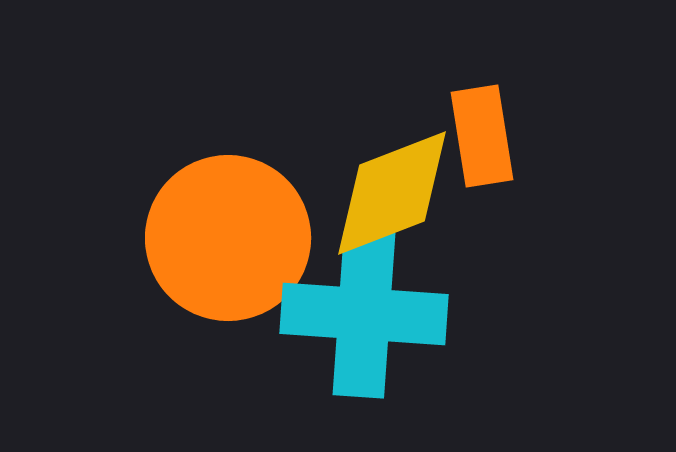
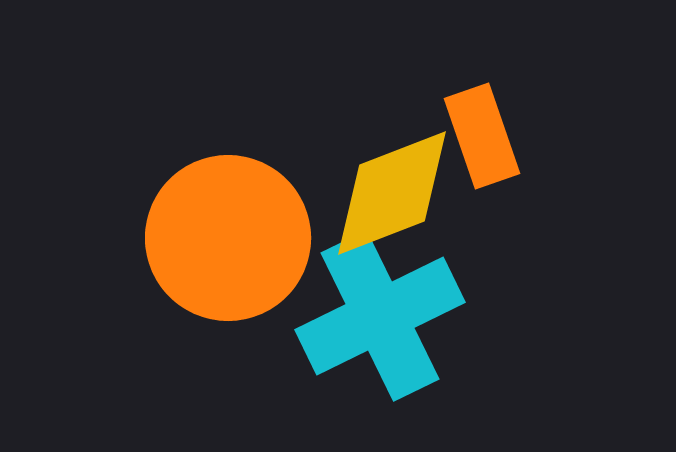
orange rectangle: rotated 10 degrees counterclockwise
cyan cross: moved 16 px right, 2 px down; rotated 30 degrees counterclockwise
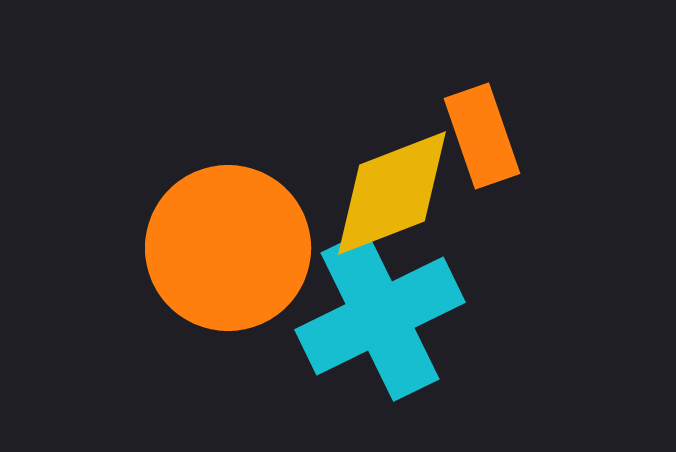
orange circle: moved 10 px down
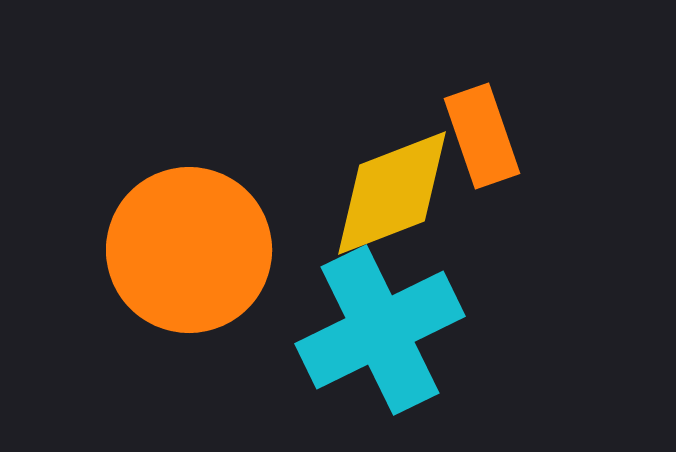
orange circle: moved 39 px left, 2 px down
cyan cross: moved 14 px down
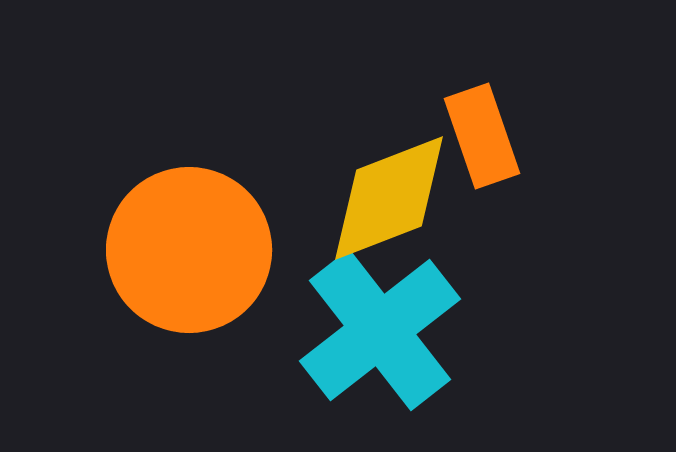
yellow diamond: moved 3 px left, 5 px down
cyan cross: rotated 12 degrees counterclockwise
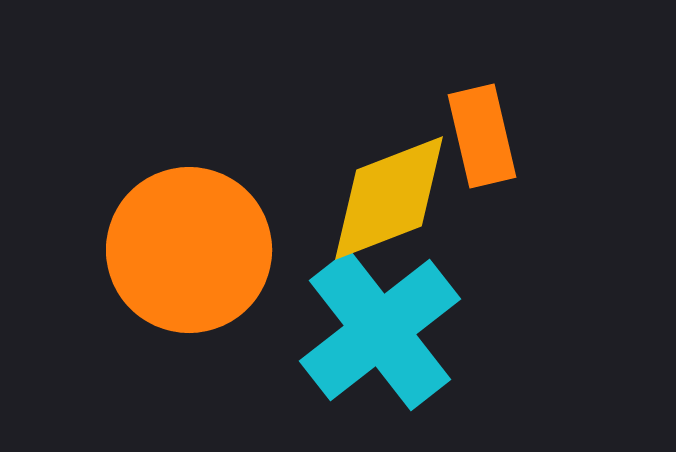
orange rectangle: rotated 6 degrees clockwise
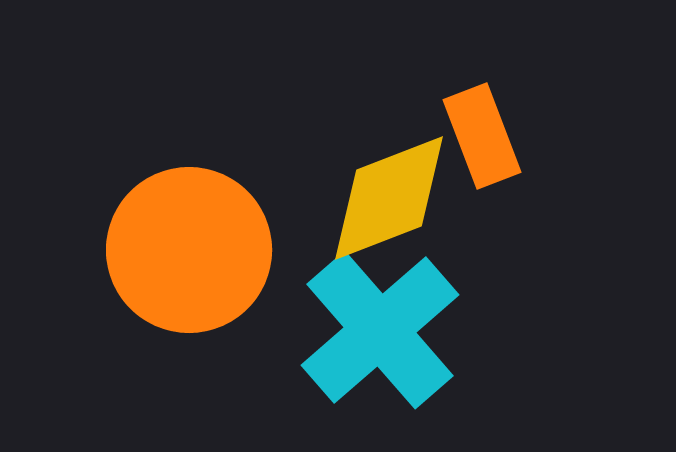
orange rectangle: rotated 8 degrees counterclockwise
cyan cross: rotated 3 degrees counterclockwise
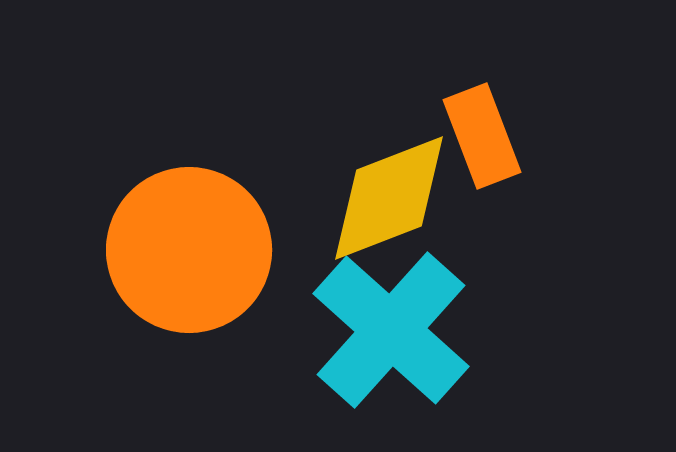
cyan cross: moved 11 px right; rotated 7 degrees counterclockwise
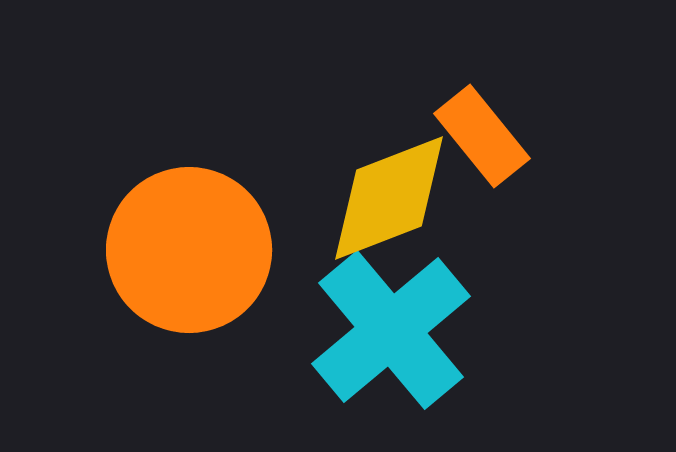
orange rectangle: rotated 18 degrees counterclockwise
cyan cross: rotated 8 degrees clockwise
